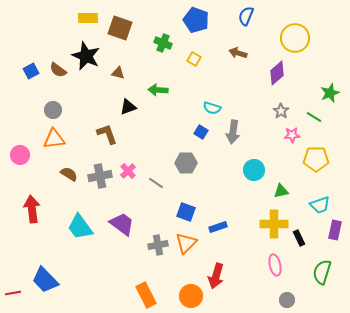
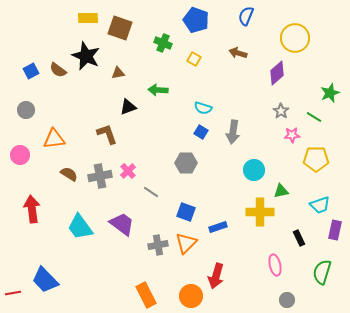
brown triangle at (118, 73): rotated 24 degrees counterclockwise
cyan semicircle at (212, 108): moved 9 px left
gray circle at (53, 110): moved 27 px left
gray line at (156, 183): moved 5 px left, 9 px down
yellow cross at (274, 224): moved 14 px left, 12 px up
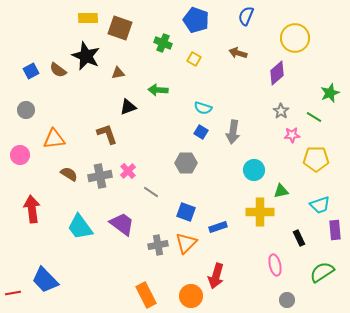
purple rectangle at (335, 230): rotated 18 degrees counterclockwise
green semicircle at (322, 272): rotated 40 degrees clockwise
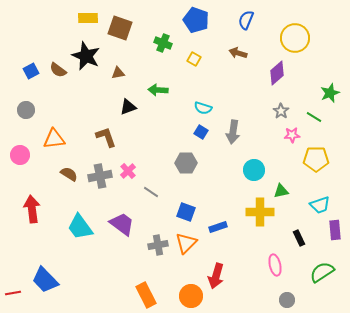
blue semicircle at (246, 16): moved 4 px down
brown L-shape at (107, 134): moved 1 px left, 3 px down
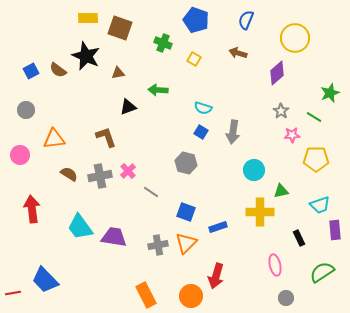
gray hexagon at (186, 163): rotated 15 degrees clockwise
purple trapezoid at (122, 224): moved 8 px left, 13 px down; rotated 28 degrees counterclockwise
gray circle at (287, 300): moved 1 px left, 2 px up
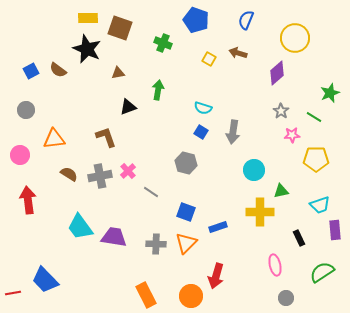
black star at (86, 56): moved 1 px right, 7 px up
yellow square at (194, 59): moved 15 px right
green arrow at (158, 90): rotated 96 degrees clockwise
red arrow at (32, 209): moved 4 px left, 9 px up
gray cross at (158, 245): moved 2 px left, 1 px up; rotated 12 degrees clockwise
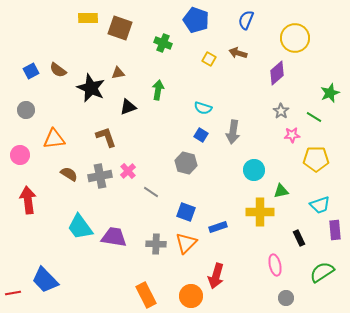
black star at (87, 49): moved 4 px right, 39 px down
blue square at (201, 132): moved 3 px down
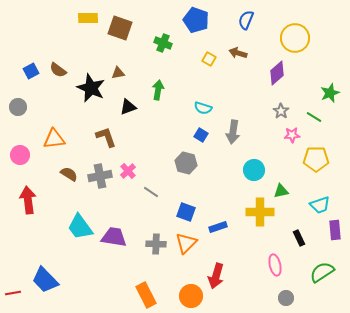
gray circle at (26, 110): moved 8 px left, 3 px up
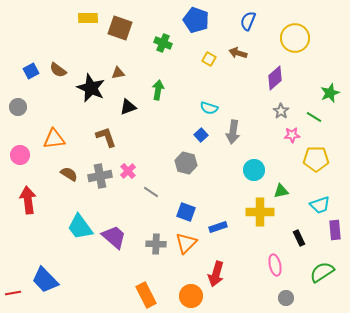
blue semicircle at (246, 20): moved 2 px right, 1 px down
purple diamond at (277, 73): moved 2 px left, 5 px down
cyan semicircle at (203, 108): moved 6 px right
blue square at (201, 135): rotated 16 degrees clockwise
purple trapezoid at (114, 237): rotated 32 degrees clockwise
red arrow at (216, 276): moved 2 px up
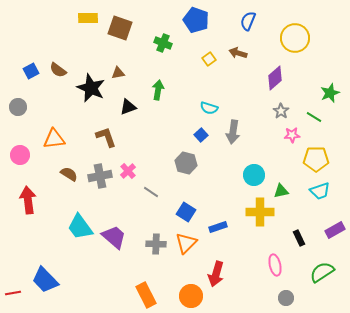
yellow square at (209, 59): rotated 24 degrees clockwise
cyan circle at (254, 170): moved 5 px down
cyan trapezoid at (320, 205): moved 14 px up
blue square at (186, 212): rotated 12 degrees clockwise
purple rectangle at (335, 230): rotated 66 degrees clockwise
